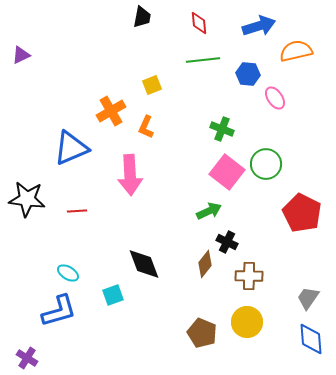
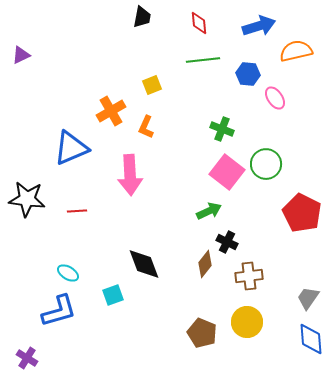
brown cross: rotated 8 degrees counterclockwise
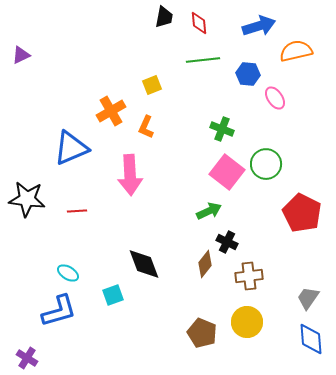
black trapezoid: moved 22 px right
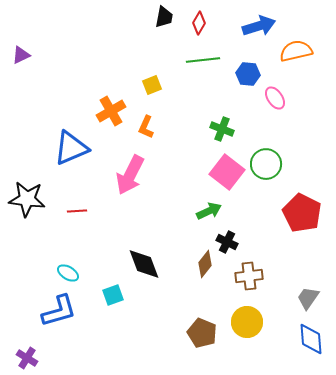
red diamond: rotated 35 degrees clockwise
pink arrow: rotated 30 degrees clockwise
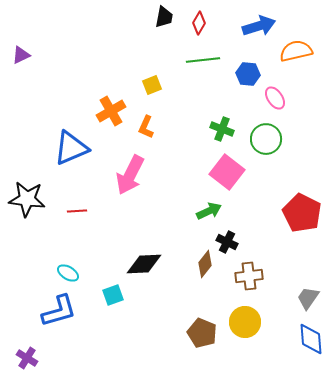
green circle: moved 25 px up
black diamond: rotated 72 degrees counterclockwise
yellow circle: moved 2 px left
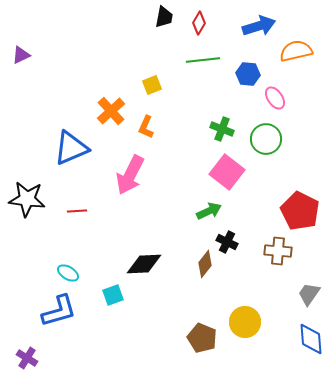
orange cross: rotated 12 degrees counterclockwise
red pentagon: moved 2 px left, 2 px up
brown cross: moved 29 px right, 25 px up; rotated 12 degrees clockwise
gray trapezoid: moved 1 px right, 4 px up
brown pentagon: moved 5 px down
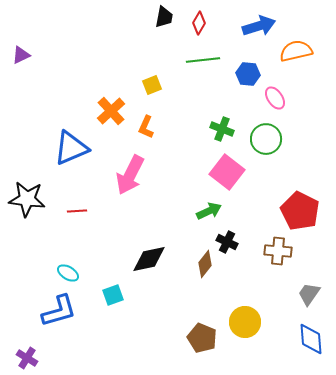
black diamond: moved 5 px right, 5 px up; rotated 9 degrees counterclockwise
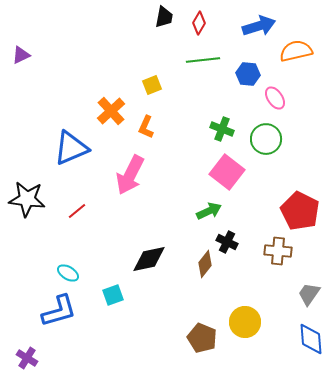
red line: rotated 36 degrees counterclockwise
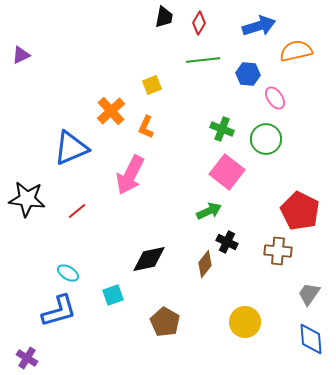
brown pentagon: moved 37 px left, 16 px up; rotated 8 degrees clockwise
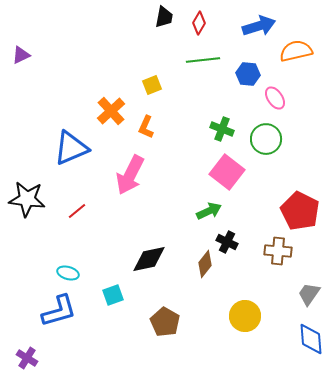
cyan ellipse: rotated 15 degrees counterclockwise
yellow circle: moved 6 px up
